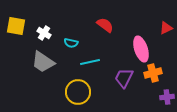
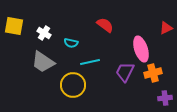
yellow square: moved 2 px left
purple trapezoid: moved 1 px right, 6 px up
yellow circle: moved 5 px left, 7 px up
purple cross: moved 2 px left, 1 px down
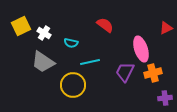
yellow square: moved 7 px right; rotated 36 degrees counterclockwise
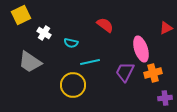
yellow square: moved 11 px up
gray trapezoid: moved 13 px left
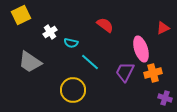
red triangle: moved 3 px left
white cross: moved 6 px right, 1 px up; rotated 24 degrees clockwise
cyan line: rotated 54 degrees clockwise
yellow circle: moved 5 px down
purple cross: rotated 24 degrees clockwise
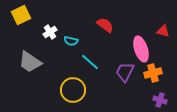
red triangle: moved 3 px down; rotated 40 degrees clockwise
cyan semicircle: moved 2 px up
purple cross: moved 5 px left, 2 px down
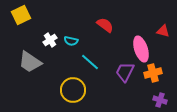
white cross: moved 8 px down
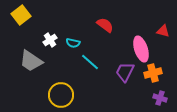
yellow square: rotated 12 degrees counterclockwise
cyan semicircle: moved 2 px right, 2 px down
gray trapezoid: moved 1 px right, 1 px up
yellow circle: moved 12 px left, 5 px down
purple cross: moved 2 px up
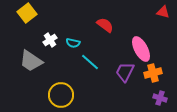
yellow square: moved 6 px right, 2 px up
red triangle: moved 19 px up
pink ellipse: rotated 10 degrees counterclockwise
